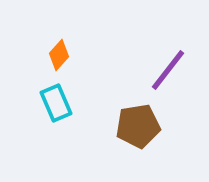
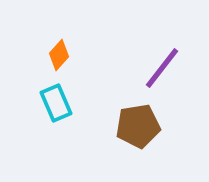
purple line: moved 6 px left, 2 px up
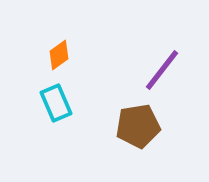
orange diamond: rotated 12 degrees clockwise
purple line: moved 2 px down
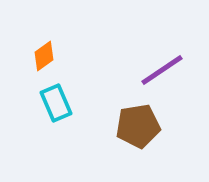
orange diamond: moved 15 px left, 1 px down
purple line: rotated 18 degrees clockwise
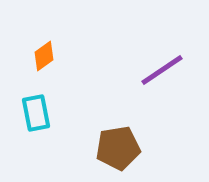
cyan rectangle: moved 20 px left, 10 px down; rotated 12 degrees clockwise
brown pentagon: moved 20 px left, 22 px down
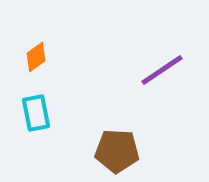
orange diamond: moved 8 px left, 1 px down
brown pentagon: moved 1 px left, 3 px down; rotated 12 degrees clockwise
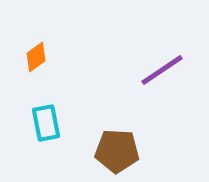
cyan rectangle: moved 10 px right, 10 px down
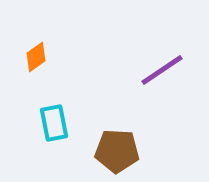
cyan rectangle: moved 8 px right
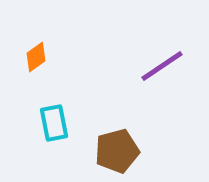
purple line: moved 4 px up
brown pentagon: rotated 18 degrees counterclockwise
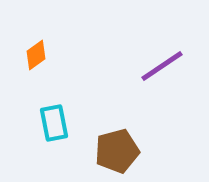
orange diamond: moved 2 px up
